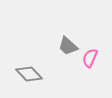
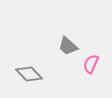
pink semicircle: moved 1 px right, 6 px down
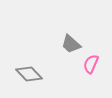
gray trapezoid: moved 3 px right, 2 px up
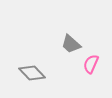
gray diamond: moved 3 px right, 1 px up
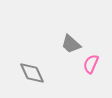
gray diamond: rotated 20 degrees clockwise
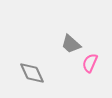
pink semicircle: moved 1 px left, 1 px up
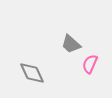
pink semicircle: moved 1 px down
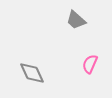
gray trapezoid: moved 5 px right, 24 px up
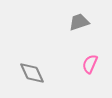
gray trapezoid: moved 3 px right, 2 px down; rotated 120 degrees clockwise
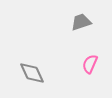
gray trapezoid: moved 2 px right
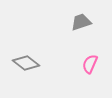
gray diamond: moved 6 px left, 10 px up; rotated 28 degrees counterclockwise
